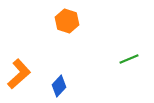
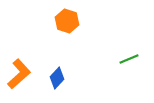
blue diamond: moved 2 px left, 8 px up
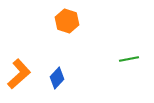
green line: rotated 12 degrees clockwise
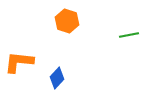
green line: moved 24 px up
orange L-shape: moved 12 px up; rotated 132 degrees counterclockwise
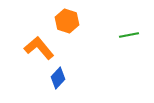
orange L-shape: moved 20 px right, 14 px up; rotated 44 degrees clockwise
blue diamond: moved 1 px right
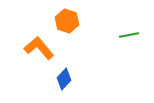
blue diamond: moved 6 px right, 1 px down
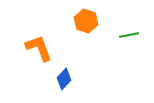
orange hexagon: moved 19 px right
orange L-shape: rotated 20 degrees clockwise
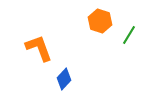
orange hexagon: moved 14 px right
green line: rotated 48 degrees counterclockwise
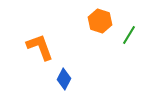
orange L-shape: moved 1 px right, 1 px up
blue diamond: rotated 15 degrees counterclockwise
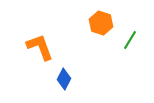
orange hexagon: moved 1 px right, 2 px down
green line: moved 1 px right, 5 px down
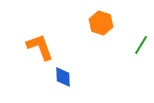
green line: moved 11 px right, 5 px down
blue diamond: moved 1 px left, 2 px up; rotated 30 degrees counterclockwise
